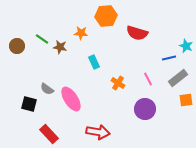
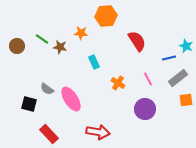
red semicircle: moved 8 px down; rotated 140 degrees counterclockwise
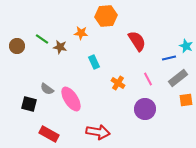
red rectangle: rotated 18 degrees counterclockwise
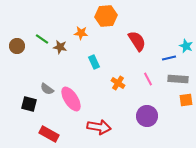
gray rectangle: moved 1 px down; rotated 42 degrees clockwise
purple circle: moved 2 px right, 7 px down
red arrow: moved 1 px right, 5 px up
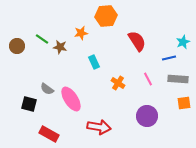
orange star: rotated 16 degrees counterclockwise
cyan star: moved 3 px left, 4 px up; rotated 24 degrees clockwise
orange square: moved 2 px left, 3 px down
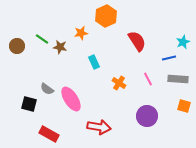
orange hexagon: rotated 20 degrees counterclockwise
orange cross: moved 1 px right
orange square: moved 3 px down; rotated 24 degrees clockwise
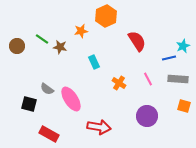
orange star: moved 2 px up
cyan star: moved 4 px down
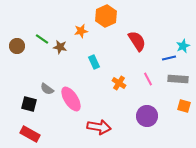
red rectangle: moved 19 px left
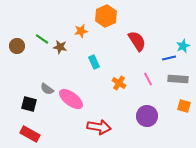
pink ellipse: rotated 20 degrees counterclockwise
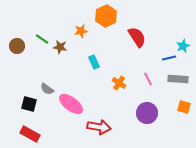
red semicircle: moved 4 px up
pink ellipse: moved 5 px down
orange square: moved 1 px down
purple circle: moved 3 px up
